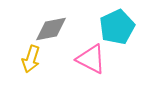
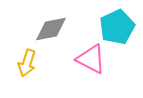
yellow arrow: moved 4 px left, 4 px down
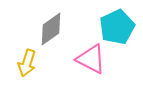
gray diamond: rotated 24 degrees counterclockwise
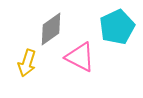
pink triangle: moved 11 px left, 2 px up
